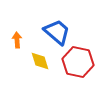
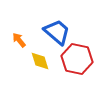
orange arrow: moved 2 px right; rotated 35 degrees counterclockwise
red hexagon: moved 1 px left, 3 px up
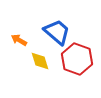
orange arrow: rotated 21 degrees counterclockwise
red hexagon: rotated 8 degrees clockwise
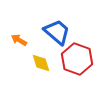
yellow diamond: moved 1 px right, 2 px down
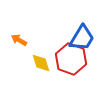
blue trapezoid: moved 25 px right, 6 px down; rotated 80 degrees clockwise
red hexagon: moved 6 px left
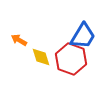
blue trapezoid: moved 1 px right, 2 px up
yellow diamond: moved 6 px up
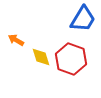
blue trapezoid: moved 17 px up
orange arrow: moved 3 px left
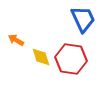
blue trapezoid: rotated 56 degrees counterclockwise
red hexagon: rotated 12 degrees counterclockwise
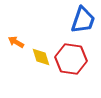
blue trapezoid: moved 1 px down; rotated 44 degrees clockwise
orange arrow: moved 2 px down
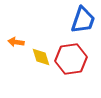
orange arrow: rotated 21 degrees counterclockwise
red hexagon: rotated 16 degrees counterclockwise
